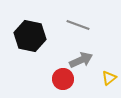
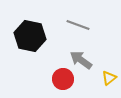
gray arrow: rotated 120 degrees counterclockwise
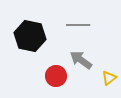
gray line: rotated 20 degrees counterclockwise
red circle: moved 7 px left, 3 px up
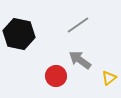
gray line: rotated 35 degrees counterclockwise
black hexagon: moved 11 px left, 2 px up
gray arrow: moved 1 px left
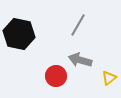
gray line: rotated 25 degrees counterclockwise
gray arrow: rotated 20 degrees counterclockwise
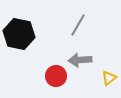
gray arrow: rotated 20 degrees counterclockwise
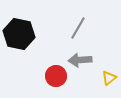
gray line: moved 3 px down
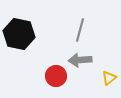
gray line: moved 2 px right, 2 px down; rotated 15 degrees counterclockwise
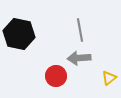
gray line: rotated 25 degrees counterclockwise
gray arrow: moved 1 px left, 2 px up
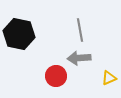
yellow triangle: rotated 14 degrees clockwise
